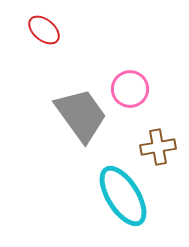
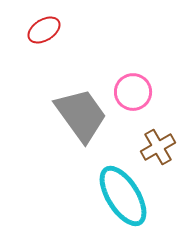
red ellipse: rotated 72 degrees counterclockwise
pink circle: moved 3 px right, 3 px down
brown cross: rotated 20 degrees counterclockwise
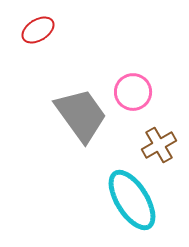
red ellipse: moved 6 px left
brown cross: moved 1 px right, 2 px up
cyan ellipse: moved 9 px right, 4 px down
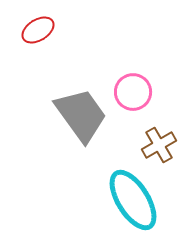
cyan ellipse: moved 1 px right
